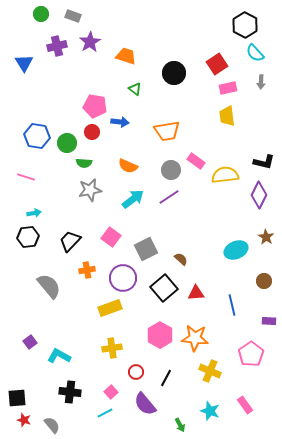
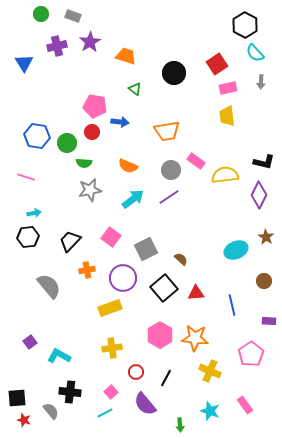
gray semicircle at (52, 425): moved 1 px left, 14 px up
green arrow at (180, 425): rotated 24 degrees clockwise
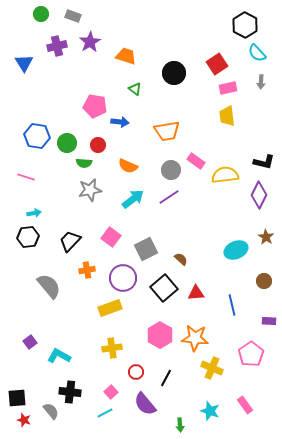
cyan semicircle at (255, 53): moved 2 px right
red circle at (92, 132): moved 6 px right, 13 px down
yellow cross at (210, 371): moved 2 px right, 3 px up
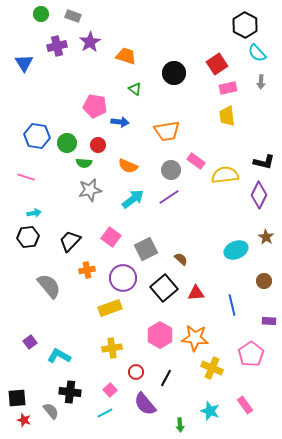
pink square at (111, 392): moved 1 px left, 2 px up
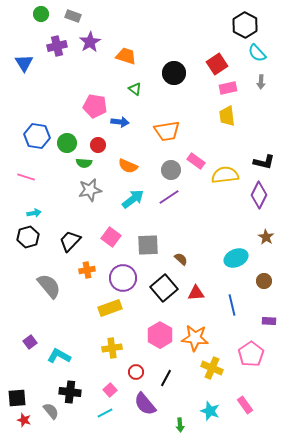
black hexagon at (28, 237): rotated 10 degrees counterclockwise
gray square at (146, 249): moved 2 px right, 4 px up; rotated 25 degrees clockwise
cyan ellipse at (236, 250): moved 8 px down
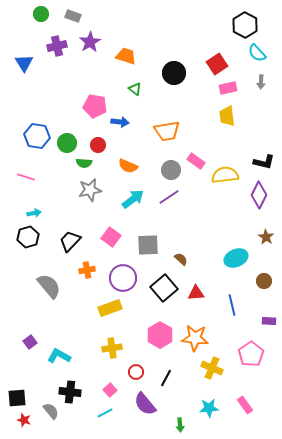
cyan star at (210, 411): moved 1 px left, 3 px up; rotated 24 degrees counterclockwise
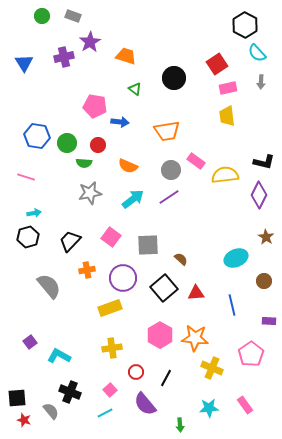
green circle at (41, 14): moved 1 px right, 2 px down
purple cross at (57, 46): moved 7 px right, 11 px down
black circle at (174, 73): moved 5 px down
gray star at (90, 190): moved 3 px down
black cross at (70, 392): rotated 15 degrees clockwise
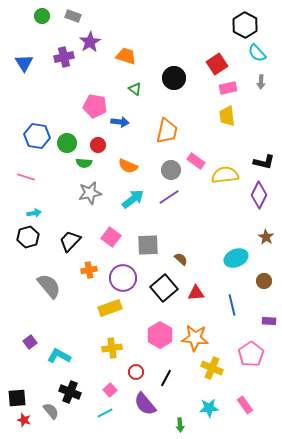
orange trapezoid at (167, 131): rotated 68 degrees counterclockwise
orange cross at (87, 270): moved 2 px right
